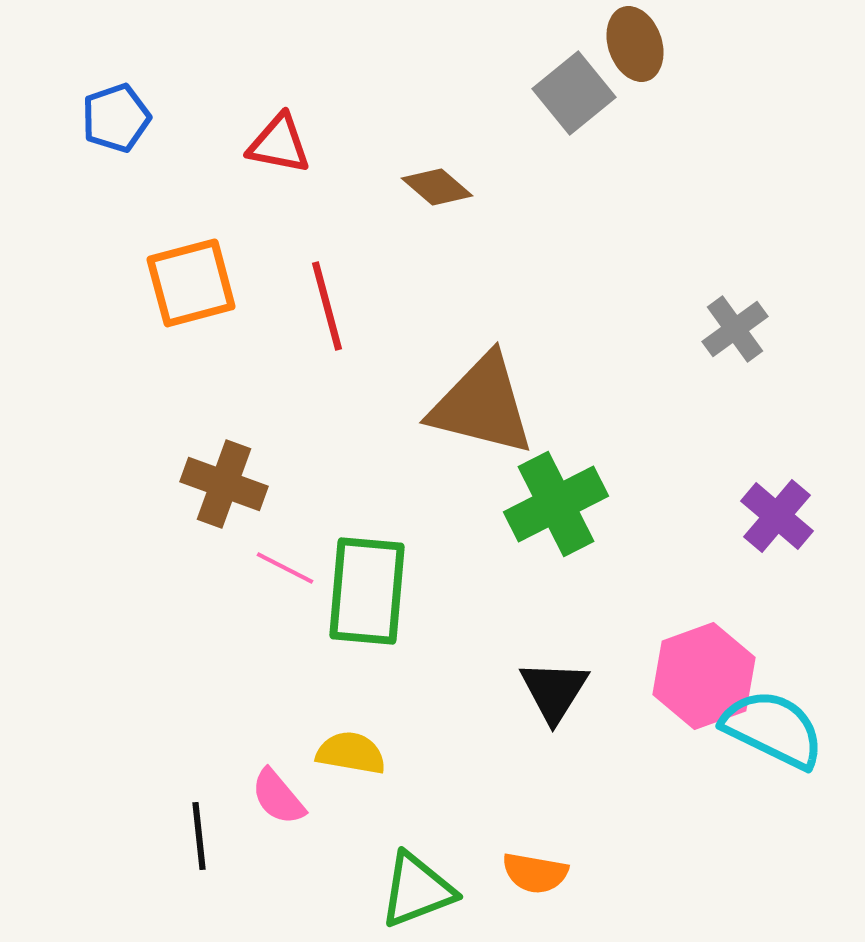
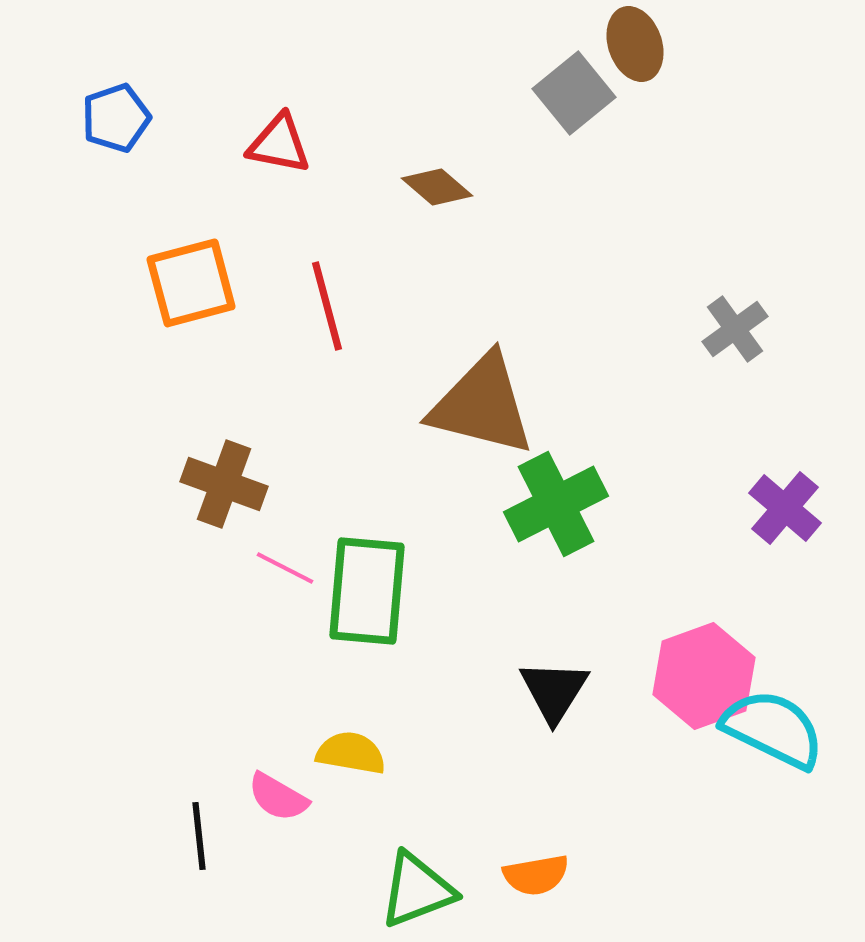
purple cross: moved 8 px right, 8 px up
pink semicircle: rotated 20 degrees counterclockwise
orange semicircle: moved 1 px right, 2 px down; rotated 20 degrees counterclockwise
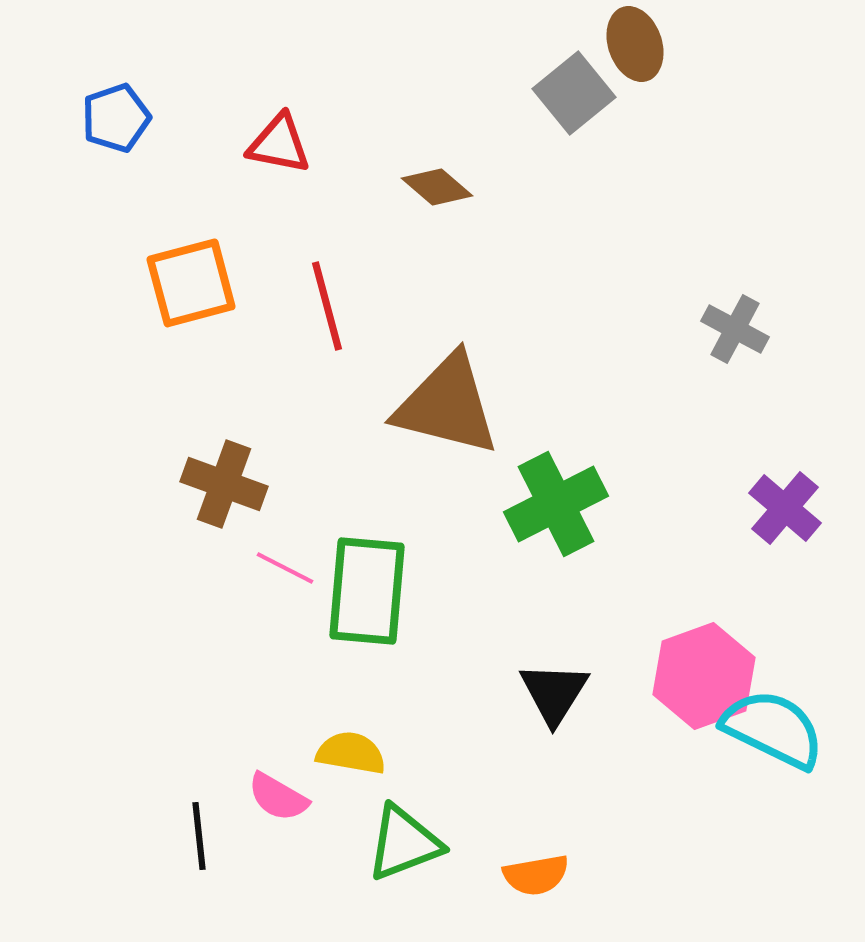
gray cross: rotated 26 degrees counterclockwise
brown triangle: moved 35 px left
black triangle: moved 2 px down
green triangle: moved 13 px left, 47 px up
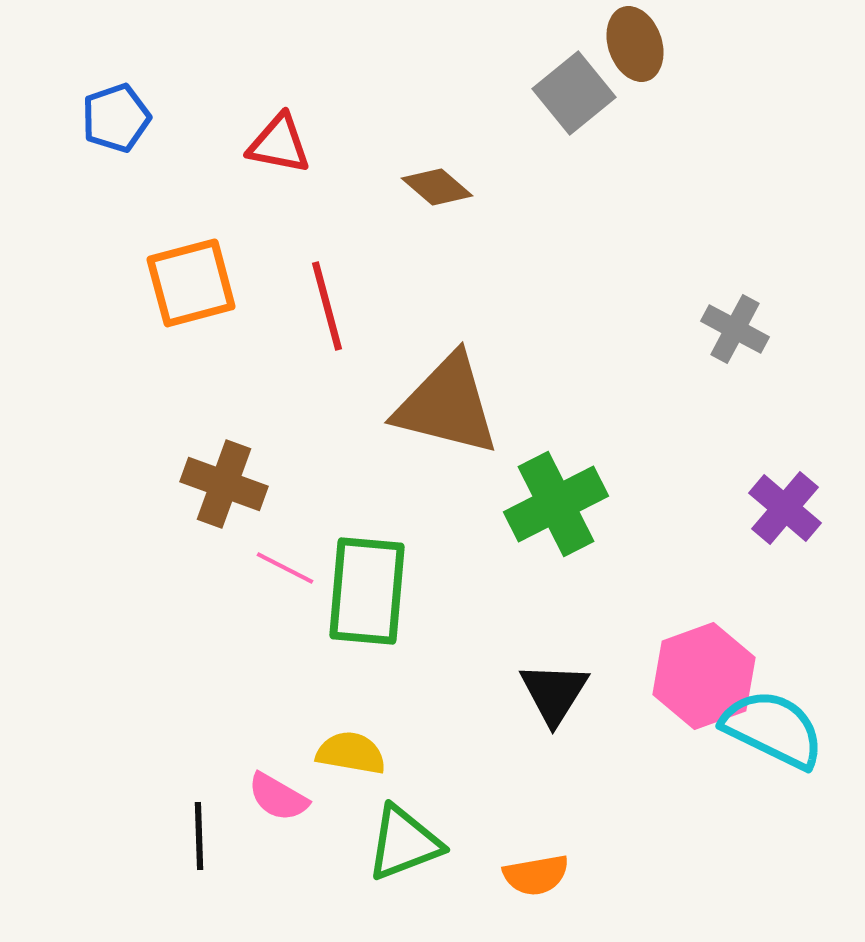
black line: rotated 4 degrees clockwise
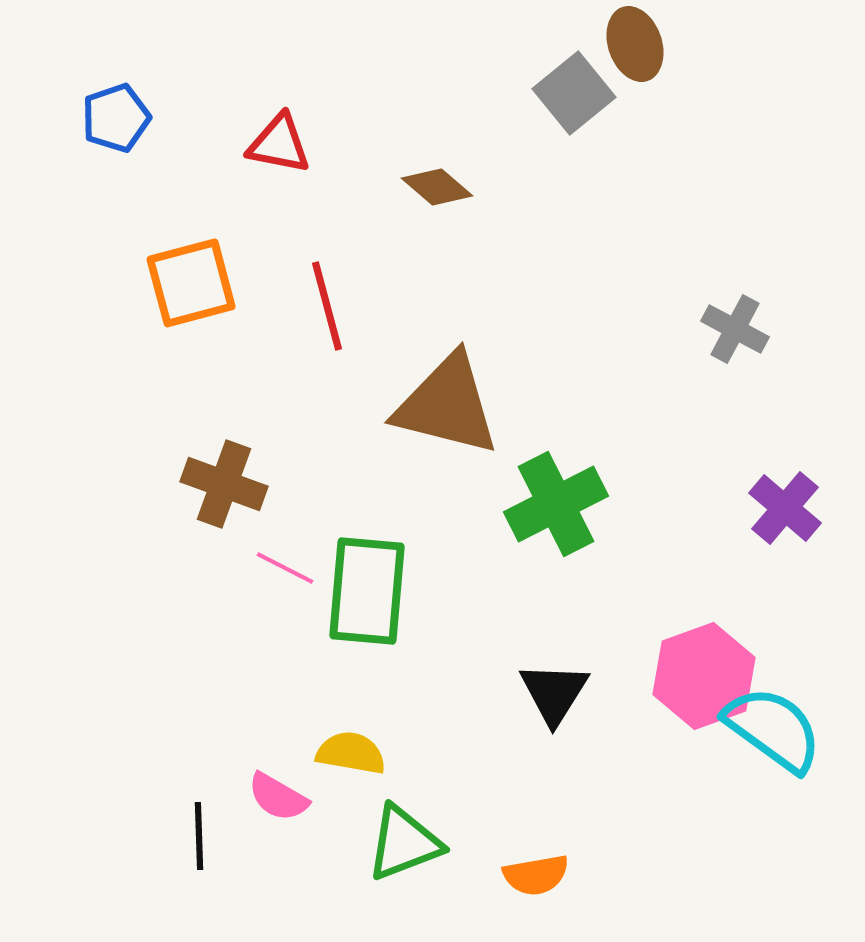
cyan semicircle: rotated 10 degrees clockwise
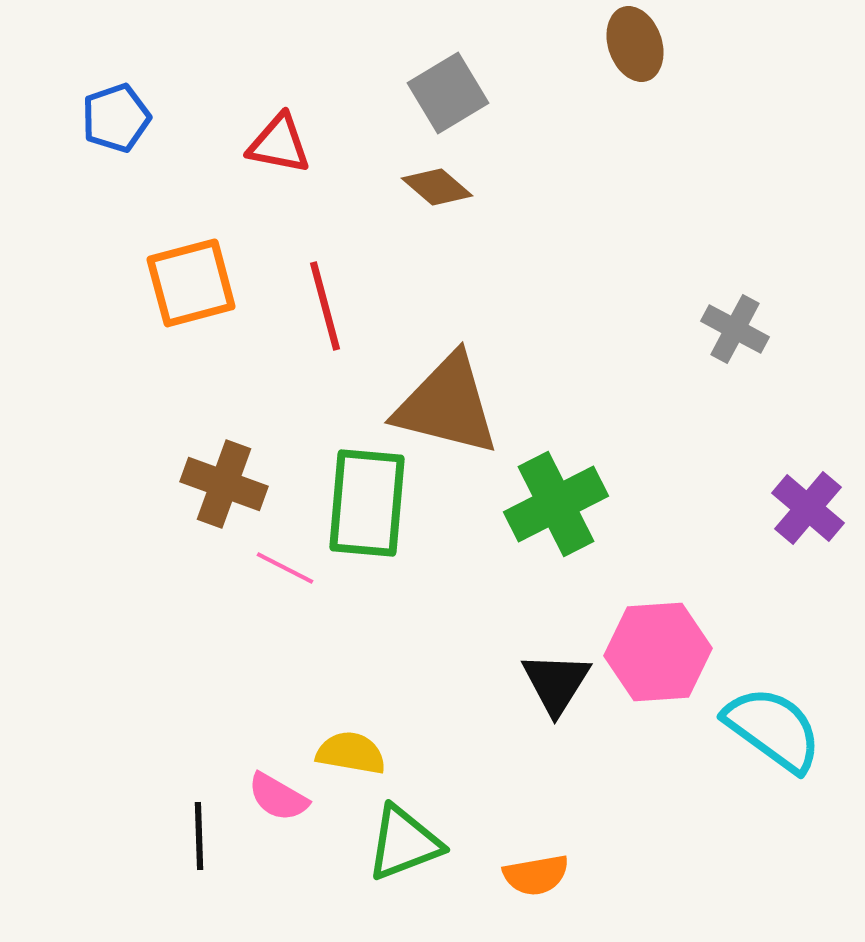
gray square: moved 126 px left; rotated 8 degrees clockwise
red line: moved 2 px left
purple cross: moved 23 px right
green rectangle: moved 88 px up
pink hexagon: moved 46 px left, 24 px up; rotated 16 degrees clockwise
black triangle: moved 2 px right, 10 px up
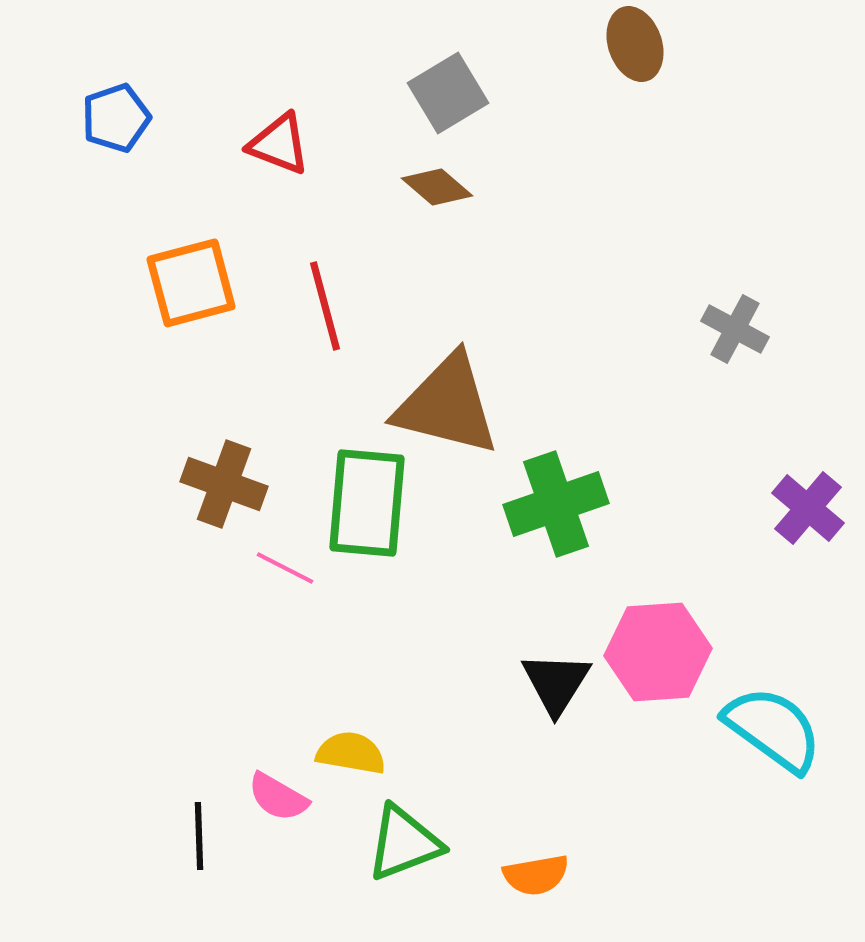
red triangle: rotated 10 degrees clockwise
green cross: rotated 8 degrees clockwise
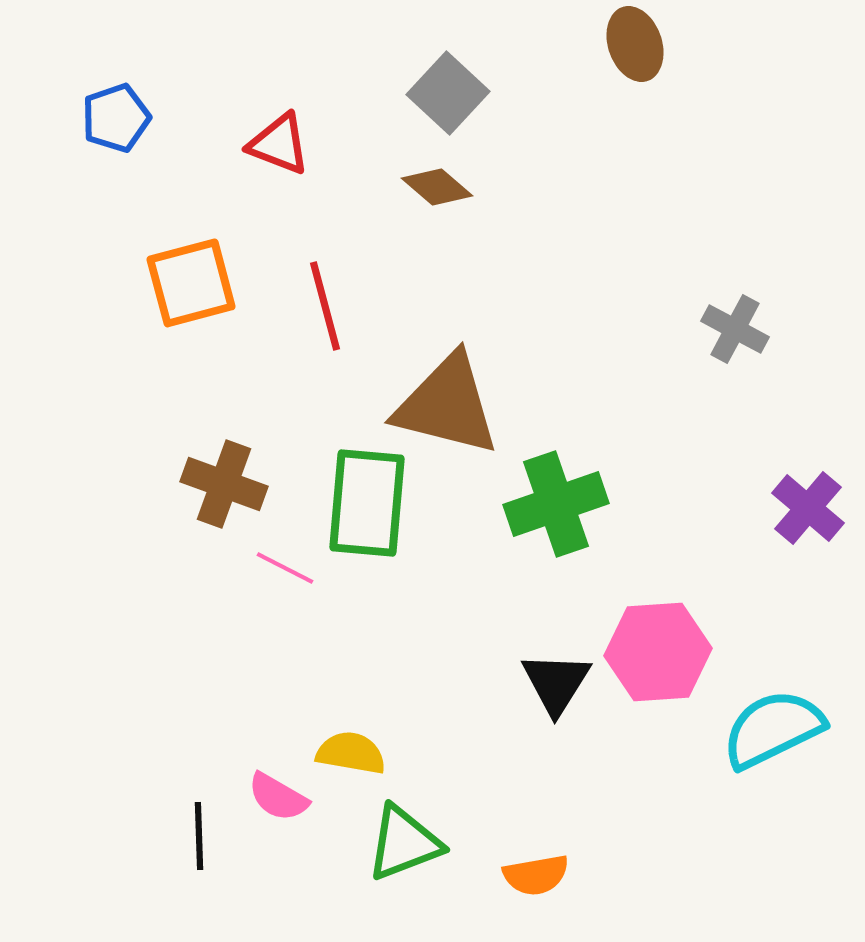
gray square: rotated 16 degrees counterclockwise
cyan semicircle: rotated 62 degrees counterclockwise
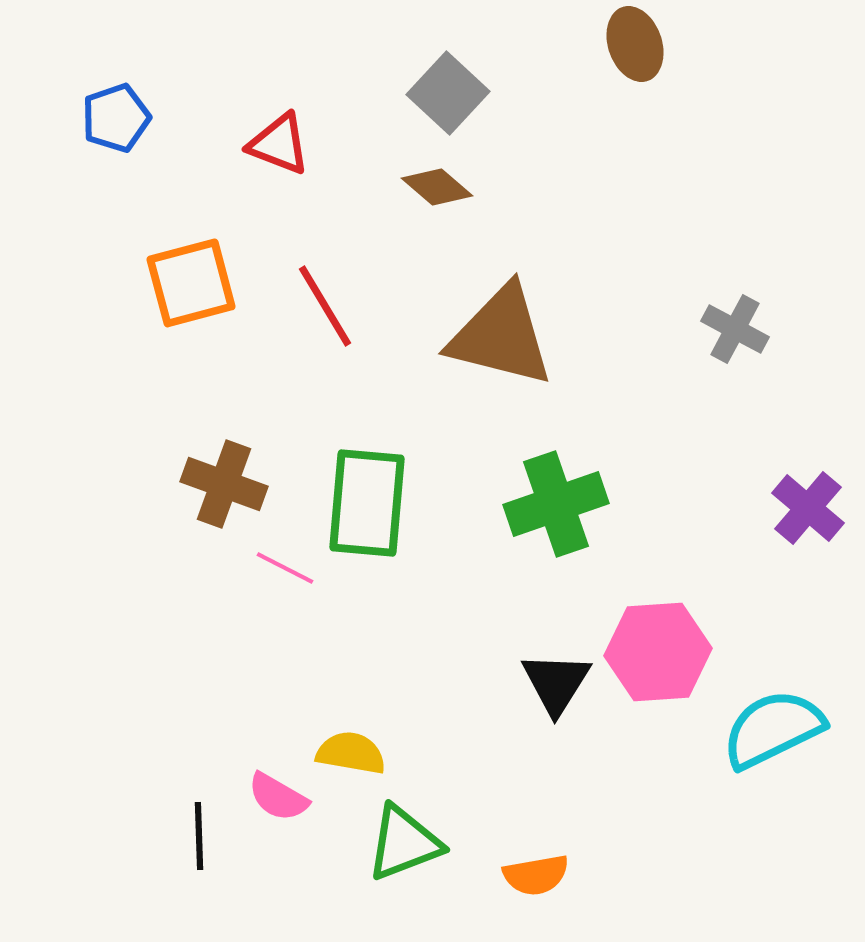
red line: rotated 16 degrees counterclockwise
brown triangle: moved 54 px right, 69 px up
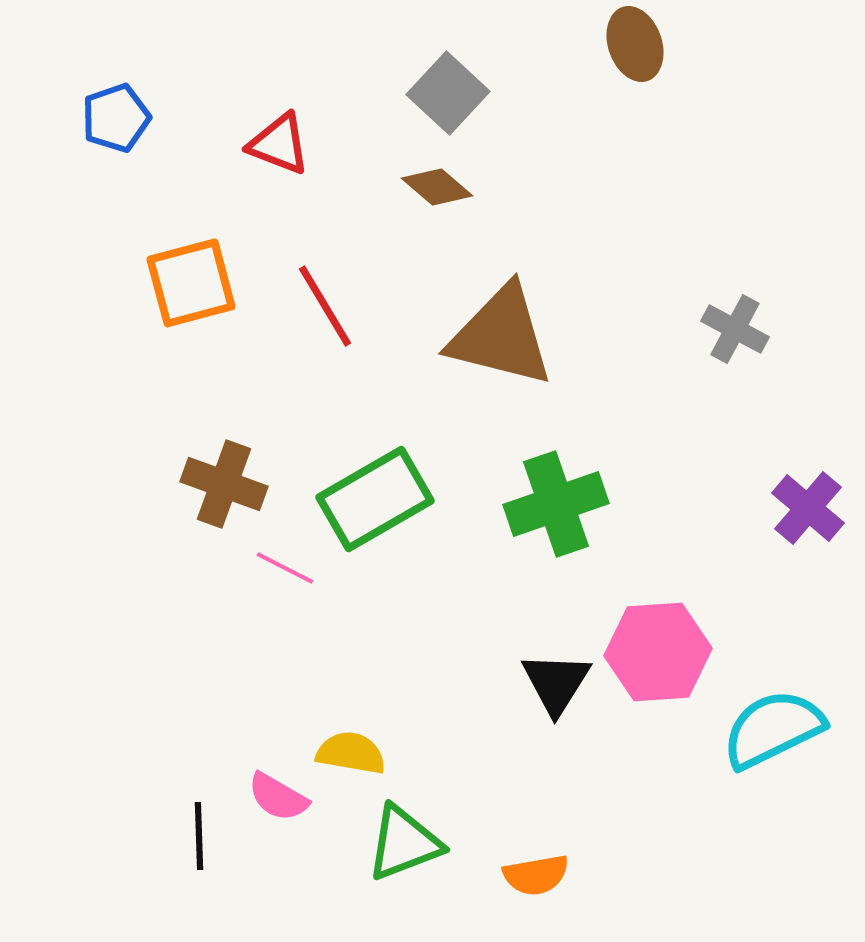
green rectangle: moved 8 px right, 4 px up; rotated 55 degrees clockwise
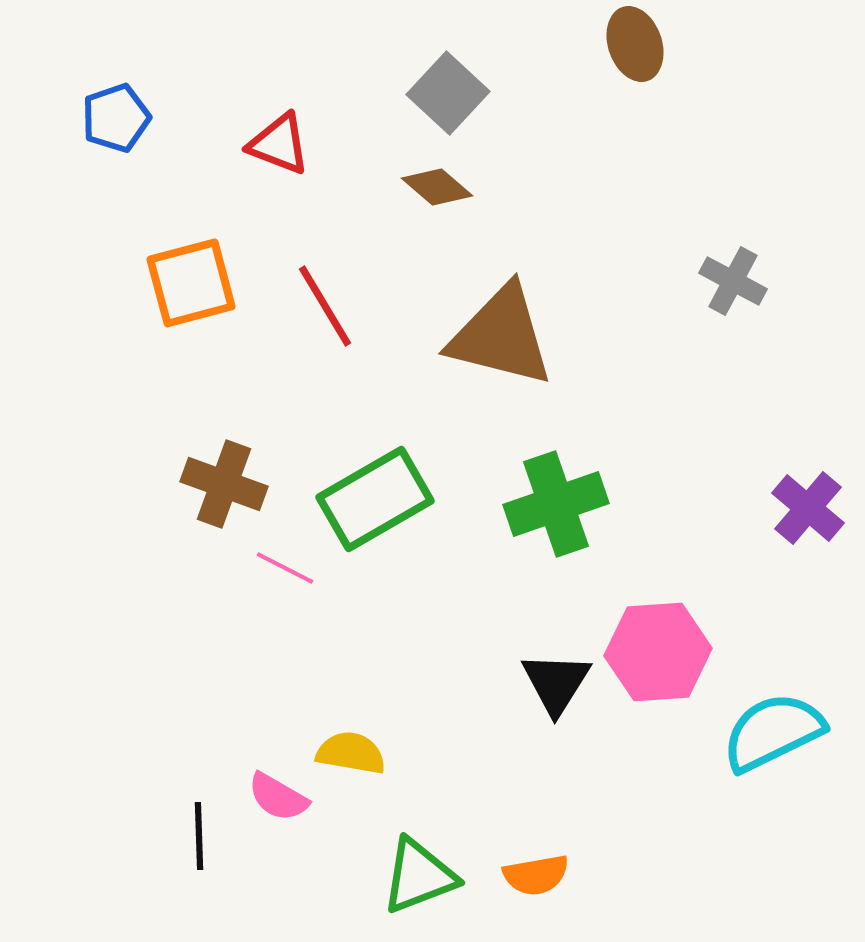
gray cross: moved 2 px left, 48 px up
cyan semicircle: moved 3 px down
green triangle: moved 15 px right, 33 px down
